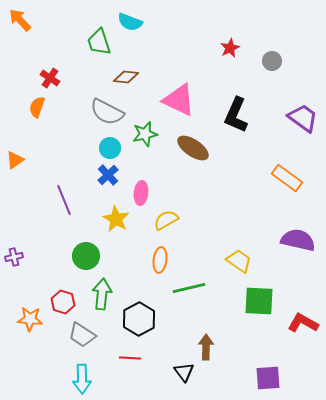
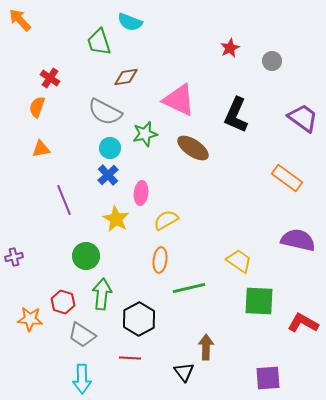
brown diamond: rotated 15 degrees counterclockwise
gray semicircle: moved 2 px left
orange triangle: moved 26 px right, 11 px up; rotated 24 degrees clockwise
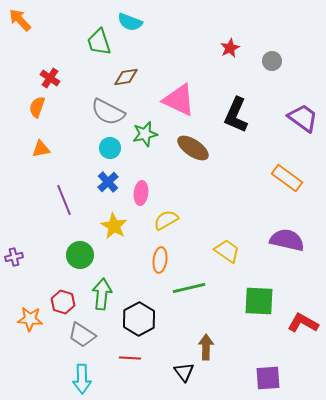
gray semicircle: moved 3 px right
blue cross: moved 7 px down
yellow star: moved 2 px left, 7 px down
purple semicircle: moved 11 px left
green circle: moved 6 px left, 1 px up
yellow trapezoid: moved 12 px left, 10 px up
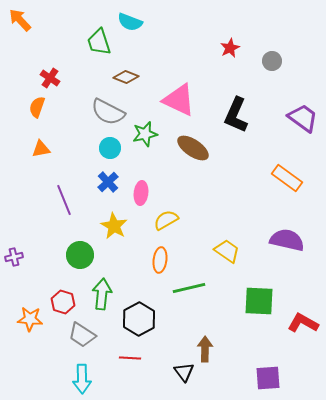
brown diamond: rotated 30 degrees clockwise
brown arrow: moved 1 px left, 2 px down
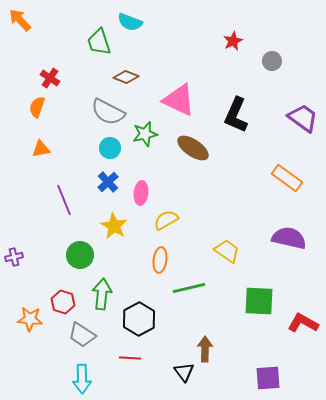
red star: moved 3 px right, 7 px up
purple semicircle: moved 2 px right, 2 px up
